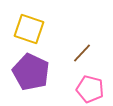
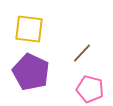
yellow square: rotated 12 degrees counterclockwise
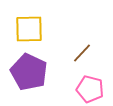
yellow square: rotated 8 degrees counterclockwise
purple pentagon: moved 2 px left
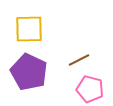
brown line: moved 3 px left, 7 px down; rotated 20 degrees clockwise
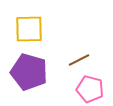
purple pentagon: rotated 9 degrees counterclockwise
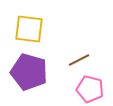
yellow square: rotated 8 degrees clockwise
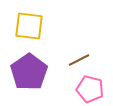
yellow square: moved 3 px up
purple pentagon: rotated 21 degrees clockwise
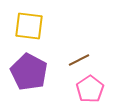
purple pentagon: rotated 9 degrees counterclockwise
pink pentagon: rotated 24 degrees clockwise
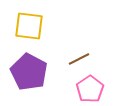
brown line: moved 1 px up
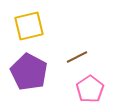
yellow square: rotated 20 degrees counterclockwise
brown line: moved 2 px left, 2 px up
